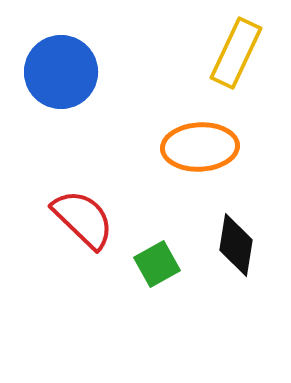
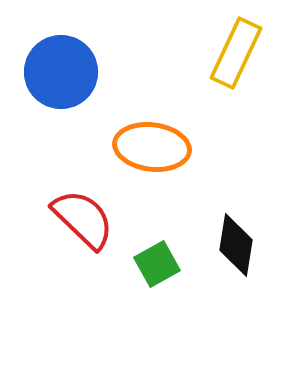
orange ellipse: moved 48 px left; rotated 10 degrees clockwise
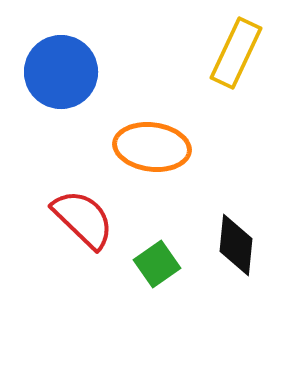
black diamond: rotated 4 degrees counterclockwise
green square: rotated 6 degrees counterclockwise
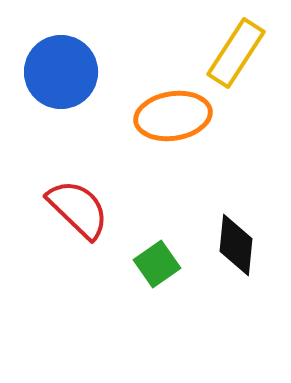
yellow rectangle: rotated 8 degrees clockwise
orange ellipse: moved 21 px right, 31 px up; rotated 16 degrees counterclockwise
red semicircle: moved 5 px left, 10 px up
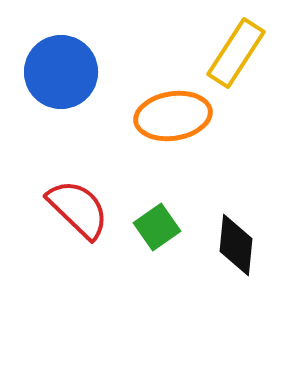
green square: moved 37 px up
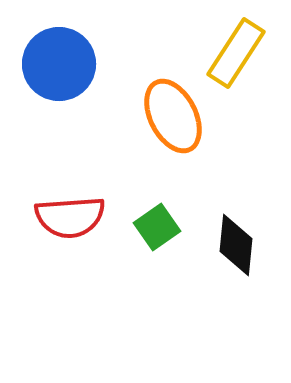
blue circle: moved 2 px left, 8 px up
orange ellipse: rotated 72 degrees clockwise
red semicircle: moved 8 px left, 8 px down; rotated 132 degrees clockwise
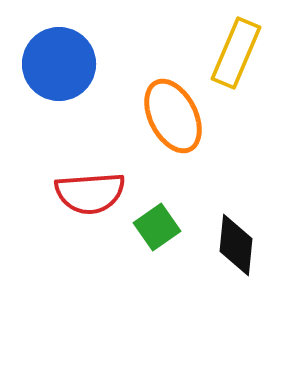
yellow rectangle: rotated 10 degrees counterclockwise
red semicircle: moved 20 px right, 24 px up
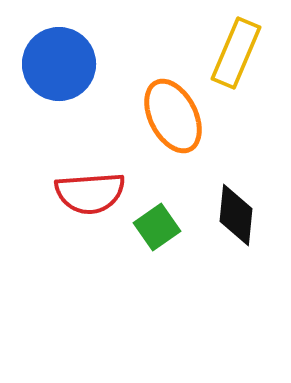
black diamond: moved 30 px up
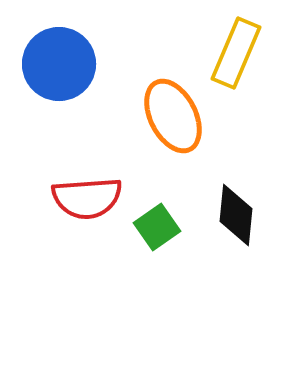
red semicircle: moved 3 px left, 5 px down
